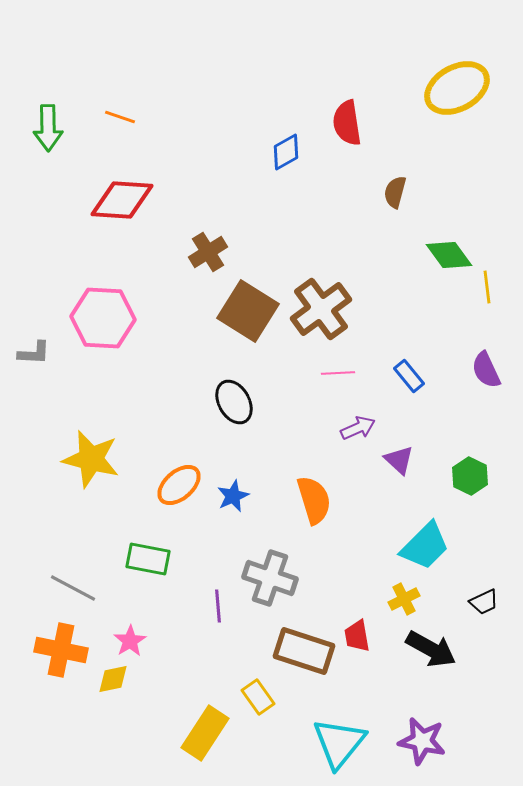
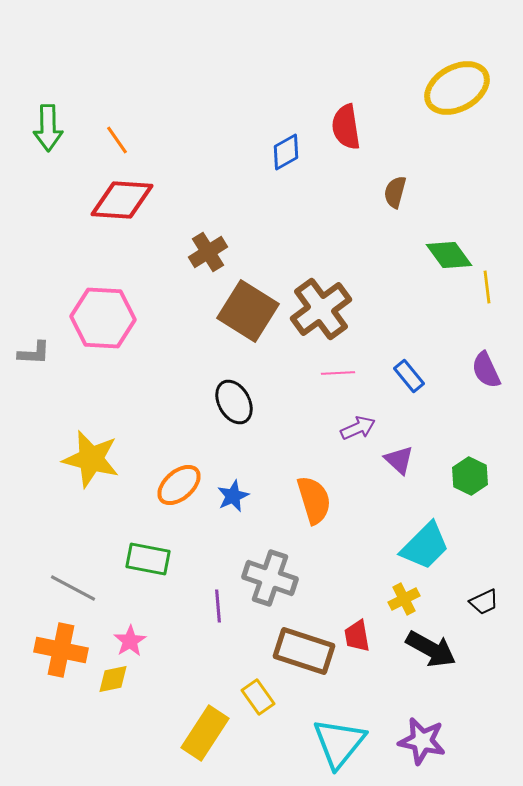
orange line at (120, 117): moved 3 px left, 23 px down; rotated 36 degrees clockwise
red semicircle at (347, 123): moved 1 px left, 4 px down
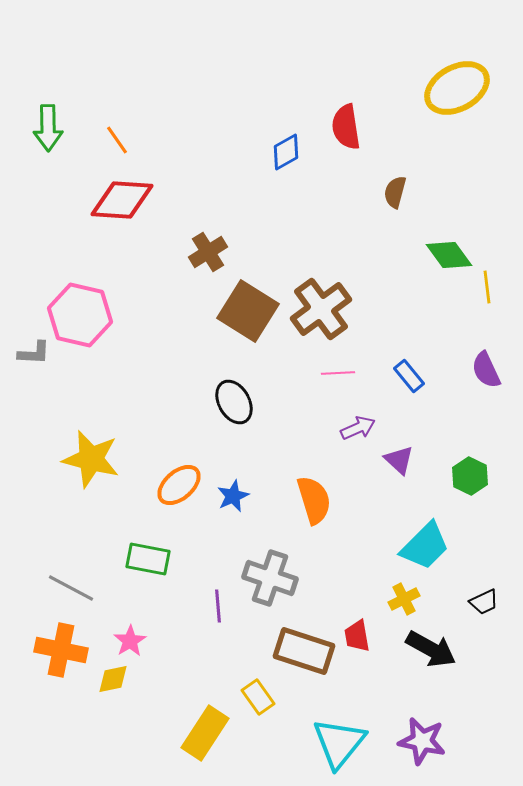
pink hexagon at (103, 318): moved 23 px left, 3 px up; rotated 10 degrees clockwise
gray line at (73, 588): moved 2 px left
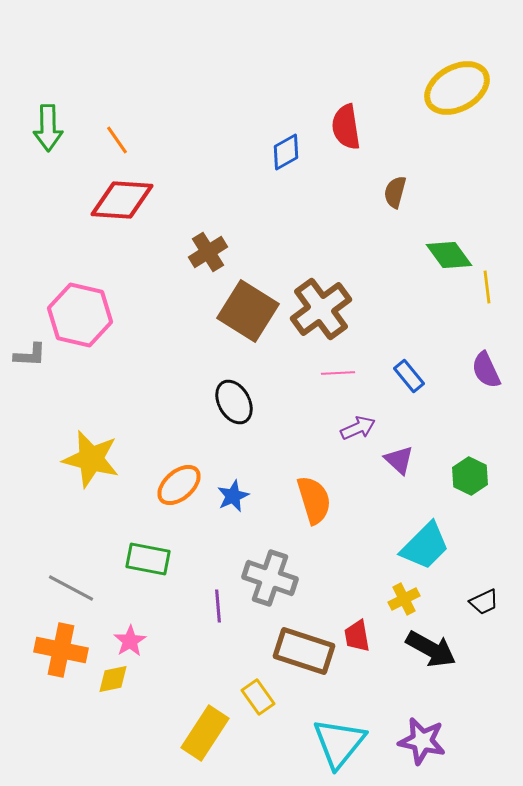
gray L-shape at (34, 353): moved 4 px left, 2 px down
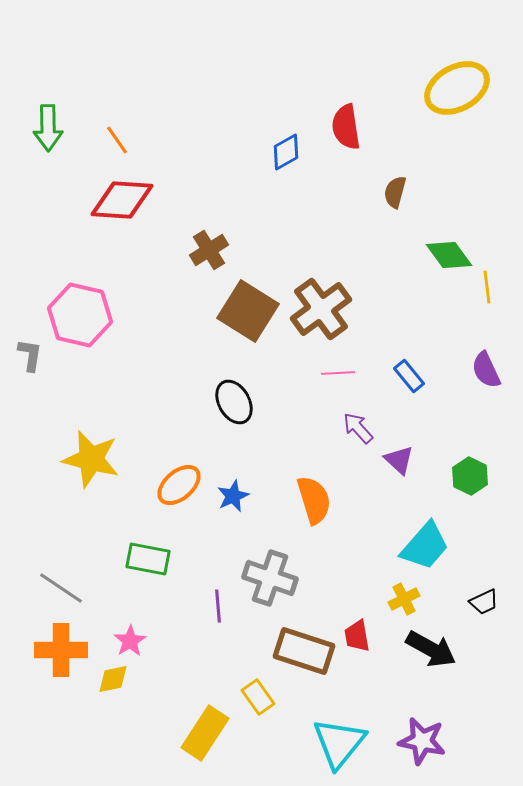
brown cross at (208, 252): moved 1 px right, 2 px up
gray L-shape at (30, 355): rotated 84 degrees counterclockwise
purple arrow at (358, 428): rotated 108 degrees counterclockwise
cyan trapezoid at (425, 546): rotated 4 degrees counterclockwise
gray line at (71, 588): moved 10 px left; rotated 6 degrees clockwise
orange cross at (61, 650): rotated 12 degrees counterclockwise
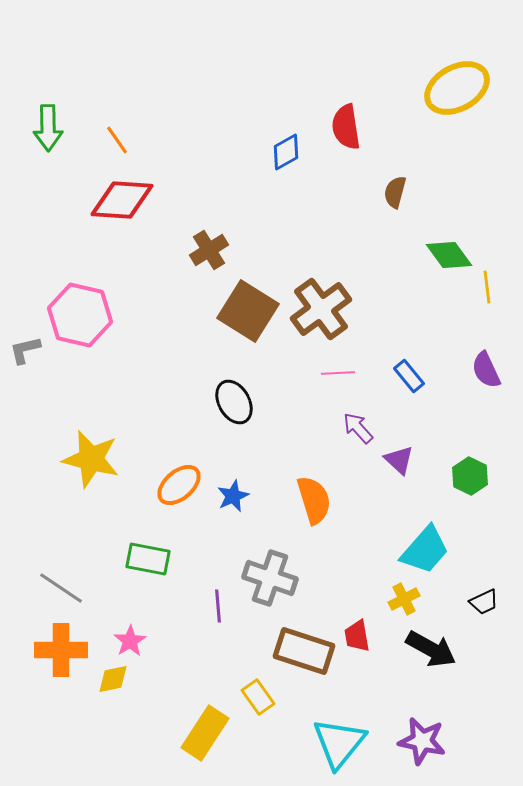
gray L-shape at (30, 355): moved 5 px left, 5 px up; rotated 112 degrees counterclockwise
cyan trapezoid at (425, 546): moved 4 px down
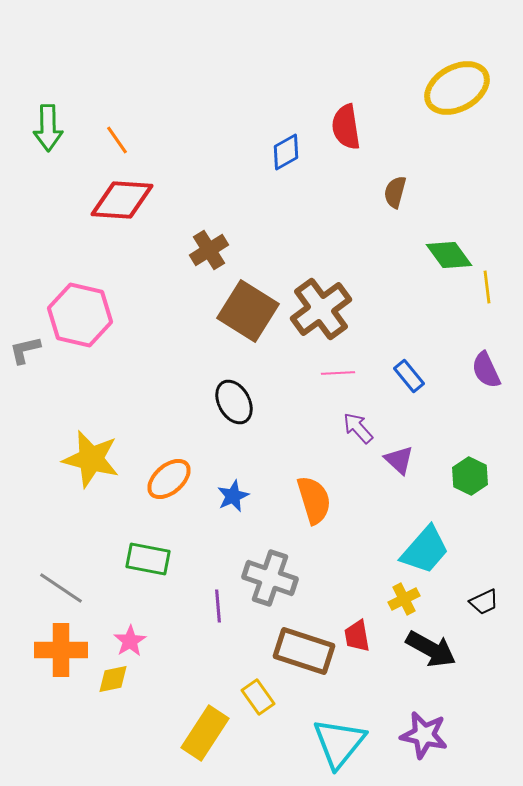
orange ellipse at (179, 485): moved 10 px left, 6 px up
purple star at (422, 741): moved 2 px right, 6 px up
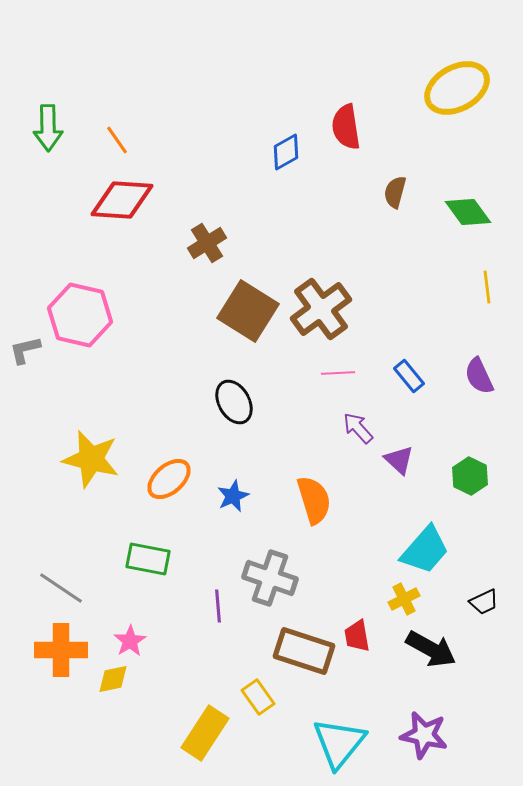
brown cross at (209, 250): moved 2 px left, 7 px up
green diamond at (449, 255): moved 19 px right, 43 px up
purple semicircle at (486, 370): moved 7 px left, 6 px down
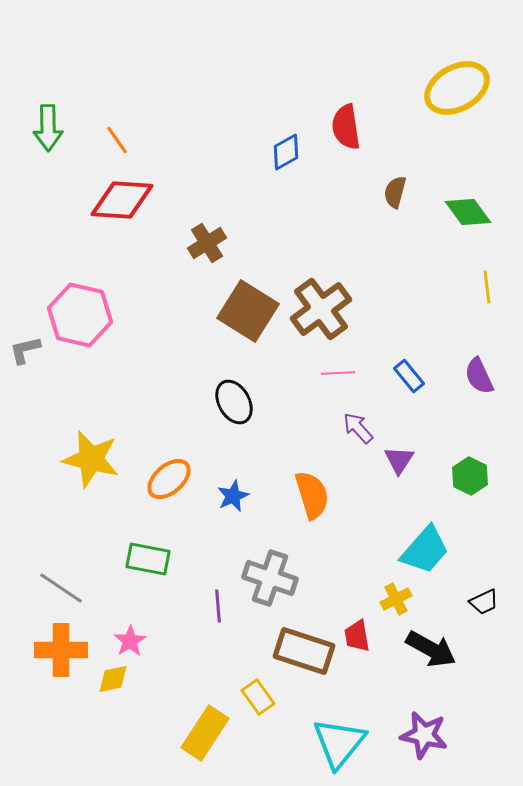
purple triangle at (399, 460): rotated 20 degrees clockwise
orange semicircle at (314, 500): moved 2 px left, 5 px up
yellow cross at (404, 599): moved 8 px left
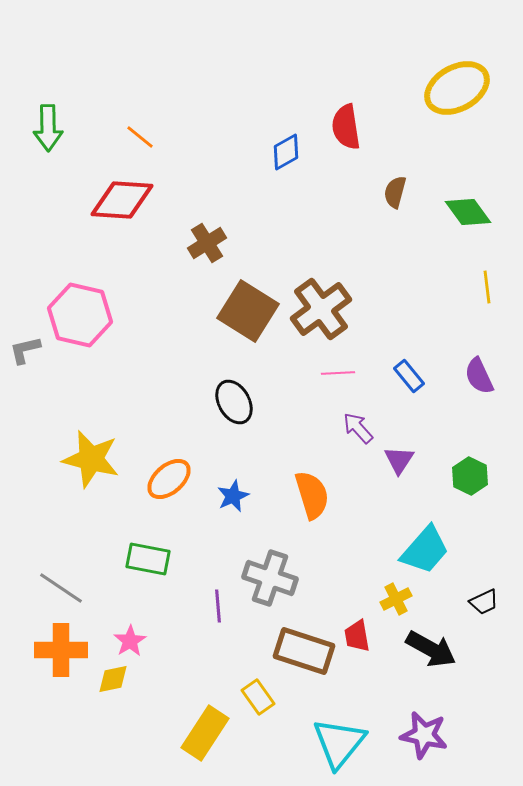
orange line at (117, 140): moved 23 px right, 3 px up; rotated 16 degrees counterclockwise
